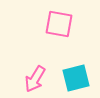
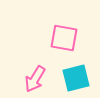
pink square: moved 5 px right, 14 px down
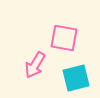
pink arrow: moved 14 px up
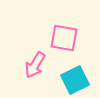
cyan square: moved 1 px left, 2 px down; rotated 12 degrees counterclockwise
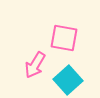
cyan square: moved 7 px left; rotated 16 degrees counterclockwise
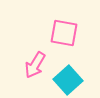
pink square: moved 5 px up
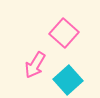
pink square: rotated 32 degrees clockwise
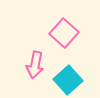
pink arrow: rotated 20 degrees counterclockwise
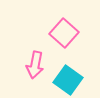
cyan square: rotated 12 degrees counterclockwise
